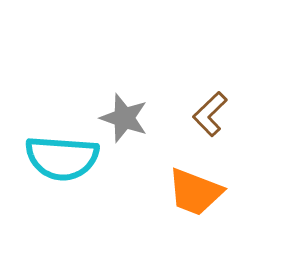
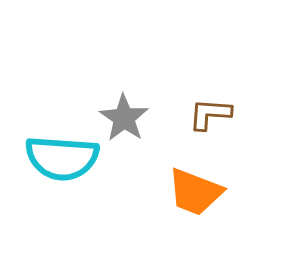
brown L-shape: rotated 48 degrees clockwise
gray star: rotated 15 degrees clockwise
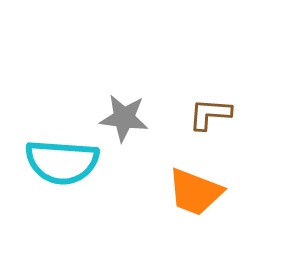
gray star: rotated 27 degrees counterclockwise
cyan semicircle: moved 4 px down
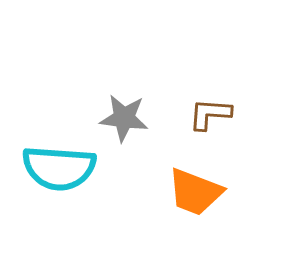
cyan semicircle: moved 3 px left, 6 px down
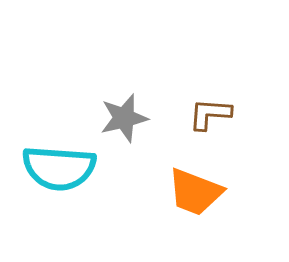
gray star: rotated 21 degrees counterclockwise
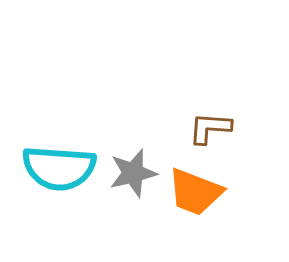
brown L-shape: moved 14 px down
gray star: moved 9 px right, 55 px down
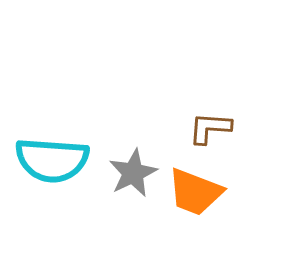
cyan semicircle: moved 7 px left, 8 px up
gray star: rotated 12 degrees counterclockwise
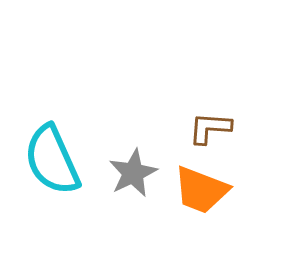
cyan semicircle: rotated 62 degrees clockwise
orange trapezoid: moved 6 px right, 2 px up
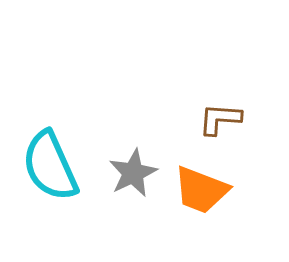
brown L-shape: moved 10 px right, 9 px up
cyan semicircle: moved 2 px left, 6 px down
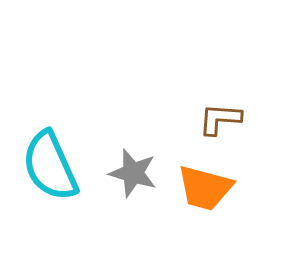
gray star: rotated 30 degrees counterclockwise
orange trapezoid: moved 4 px right, 2 px up; rotated 6 degrees counterclockwise
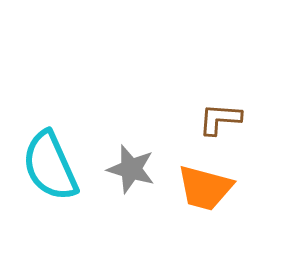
gray star: moved 2 px left, 4 px up
